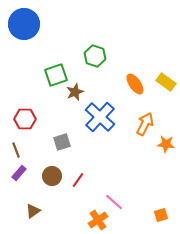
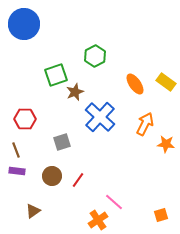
green hexagon: rotated 15 degrees clockwise
purple rectangle: moved 2 px left, 2 px up; rotated 56 degrees clockwise
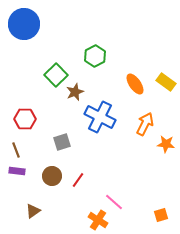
green square: rotated 25 degrees counterclockwise
blue cross: rotated 16 degrees counterclockwise
orange cross: rotated 24 degrees counterclockwise
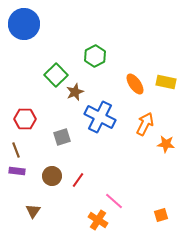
yellow rectangle: rotated 24 degrees counterclockwise
gray square: moved 5 px up
pink line: moved 1 px up
brown triangle: rotated 21 degrees counterclockwise
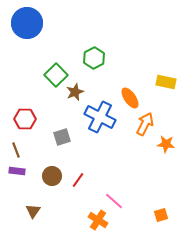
blue circle: moved 3 px right, 1 px up
green hexagon: moved 1 px left, 2 px down
orange ellipse: moved 5 px left, 14 px down
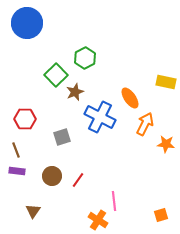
green hexagon: moved 9 px left
pink line: rotated 42 degrees clockwise
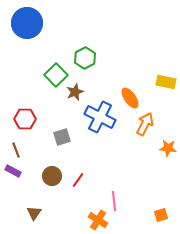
orange star: moved 2 px right, 4 px down
purple rectangle: moved 4 px left; rotated 21 degrees clockwise
brown triangle: moved 1 px right, 2 px down
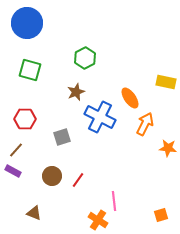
green square: moved 26 px left, 5 px up; rotated 30 degrees counterclockwise
brown star: moved 1 px right
brown line: rotated 63 degrees clockwise
brown triangle: rotated 42 degrees counterclockwise
